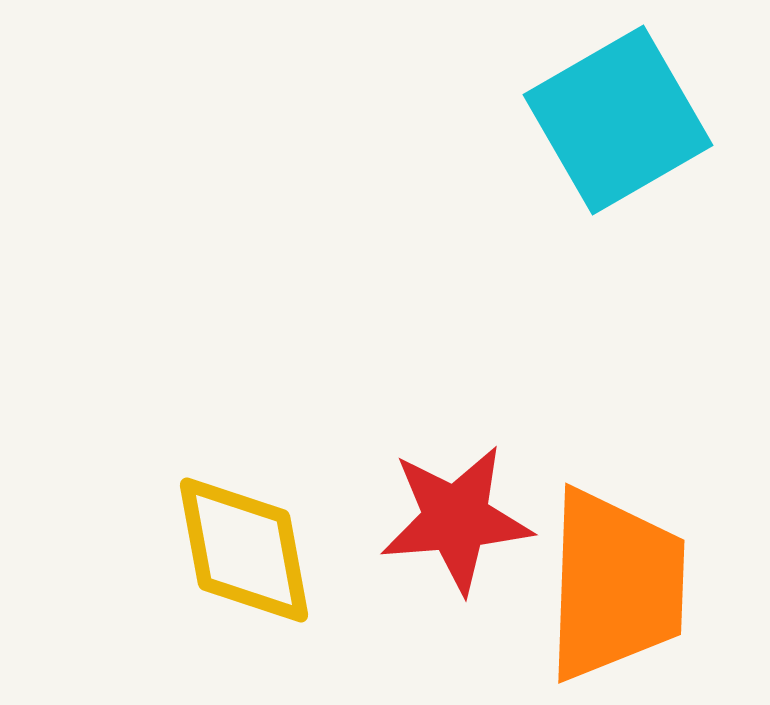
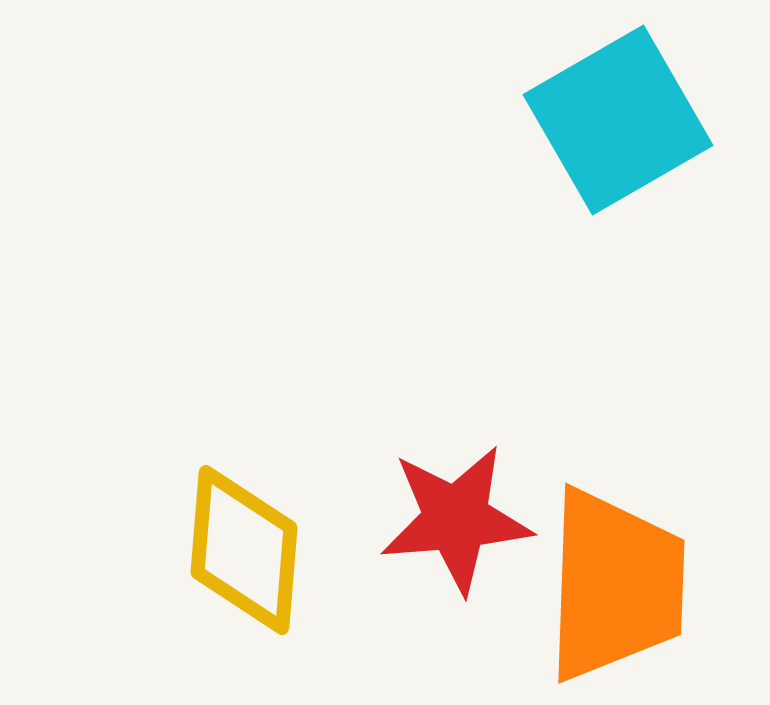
yellow diamond: rotated 15 degrees clockwise
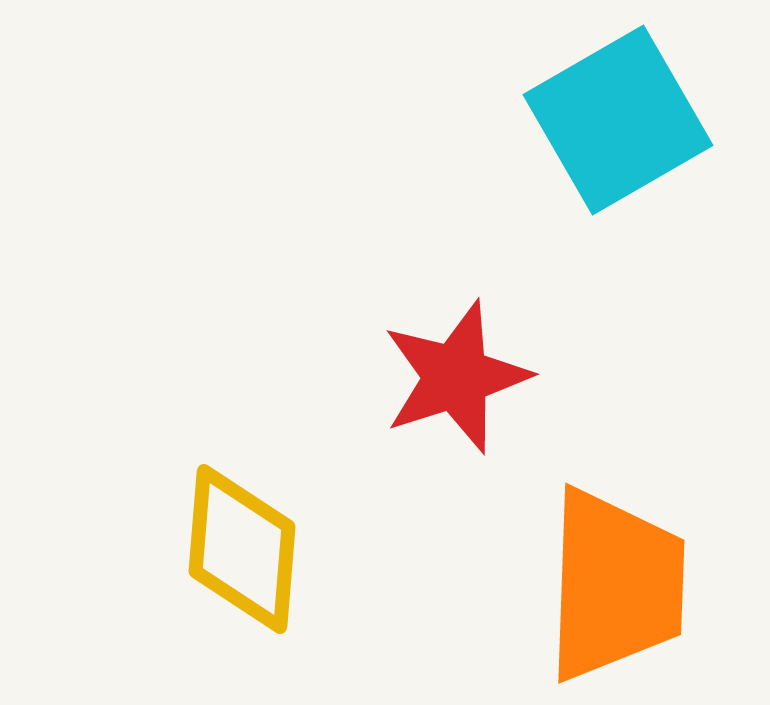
red star: moved 142 px up; rotated 13 degrees counterclockwise
yellow diamond: moved 2 px left, 1 px up
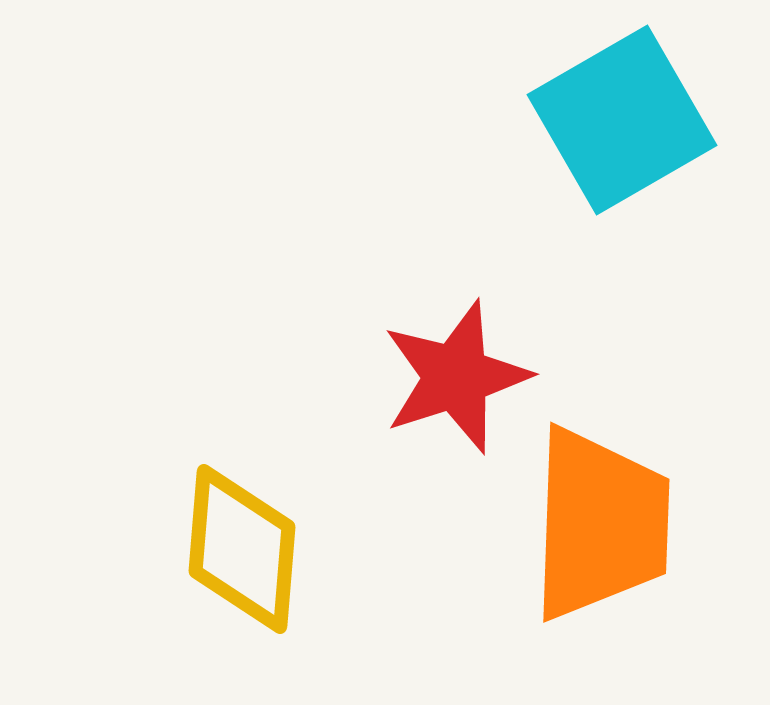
cyan square: moved 4 px right
orange trapezoid: moved 15 px left, 61 px up
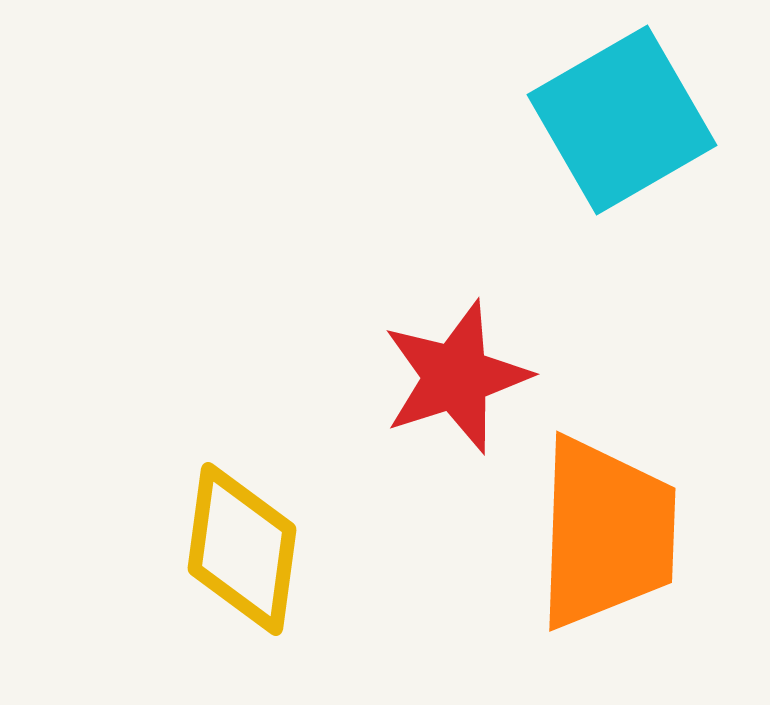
orange trapezoid: moved 6 px right, 9 px down
yellow diamond: rotated 3 degrees clockwise
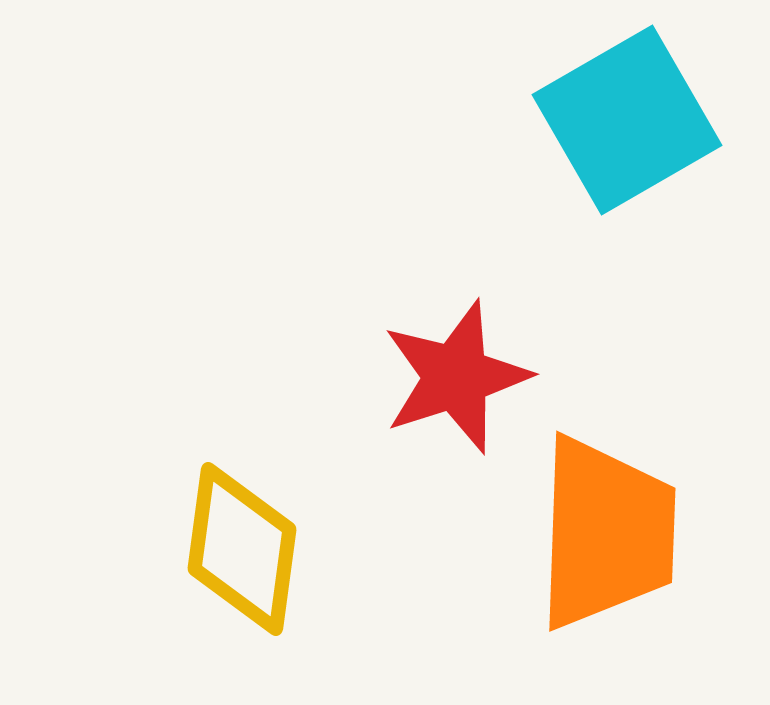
cyan square: moved 5 px right
